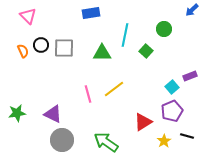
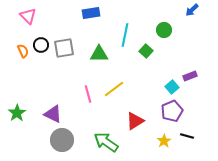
green circle: moved 1 px down
gray square: rotated 10 degrees counterclockwise
green triangle: moved 3 px left, 1 px down
green star: rotated 24 degrees counterclockwise
red triangle: moved 8 px left, 1 px up
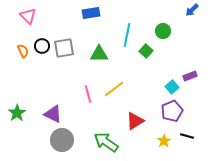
green circle: moved 1 px left, 1 px down
cyan line: moved 2 px right
black circle: moved 1 px right, 1 px down
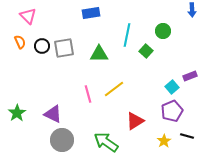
blue arrow: rotated 48 degrees counterclockwise
orange semicircle: moved 3 px left, 9 px up
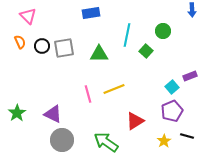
yellow line: rotated 15 degrees clockwise
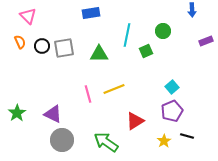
green square: rotated 24 degrees clockwise
purple rectangle: moved 16 px right, 35 px up
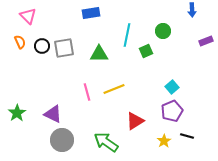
pink line: moved 1 px left, 2 px up
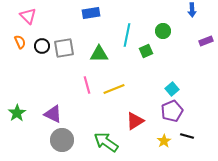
cyan square: moved 2 px down
pink line: moved 7 px up
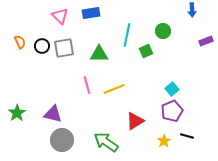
pink triangle: moved 32 px right
purple triangle: rotated 12 degrees counterclockwise
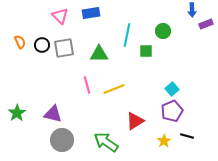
purple rectangle: moved 17 px up
black circle: moved 1 px up
green square: rotated 24 degrees clockwise
